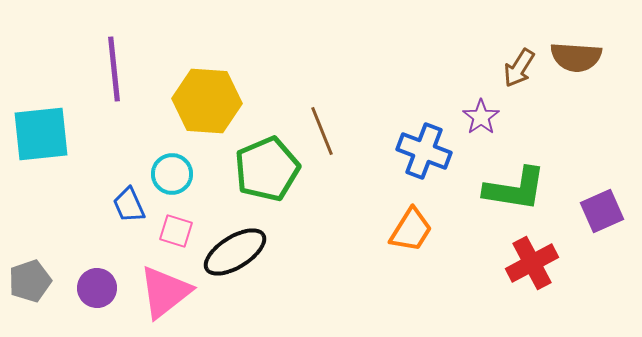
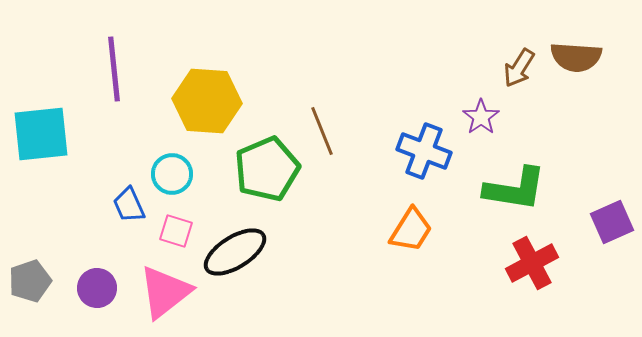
purple square: moved 10 px right, 11 px down
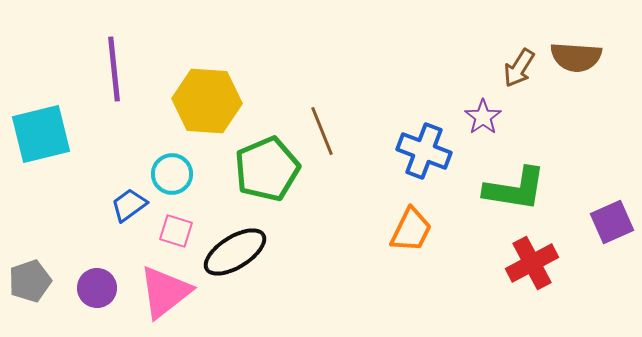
purple star: moved 2 px right
cyan square: rotated 8 degrees counterclockwise
blue trapezoid: rotated 78 degrees clockwise
orange trapezoid: rotated 6 degrees counterclockwise
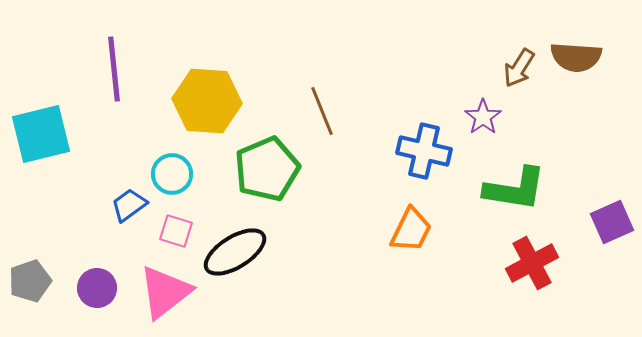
brown line: moved 20 px up
blue cross: rotated 8 degrees counterclockwise
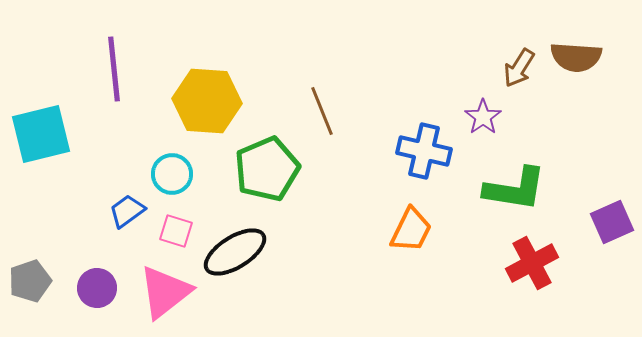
blue trapezoid: moved 2 px left, 6 px down
